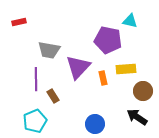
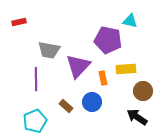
purple triangle: moved 1 px up
brown rectangle: moved 13 px right, 10 px down; rotated 16 degrees counterclockwise
blue circle: moved 3 px left, 22 px up
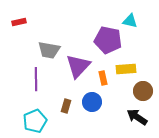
brown rectangle: rotated 64 degrees clockwise
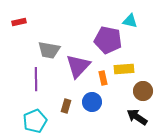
yellow rectangle: moved 2 px left
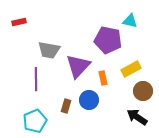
yellow rectangle: moved 7 px right; rotated 24 degrees counterclockwise
blue circle: moved 3 px left, 2 px up
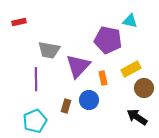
brown circle: moved 1 px right, 3 px up
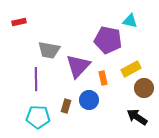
cyan pentagon: moved 3 px right, 4 px up; rotated 25 degrees clockwise
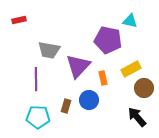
red rectangle: moved 2 px up
black arrow: rotated 15 degrees clockwise
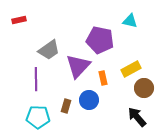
purple pentagon: moved 8 px left
gray trapezoid: rotated 45 degrees counterclockwise
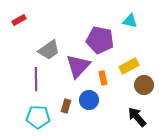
red rectangle: rotated 16 degrees counterclockwise
yellow rectangle: moved 2 px left, 3 px up
brown circle: moved 3 px up
